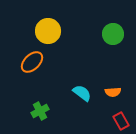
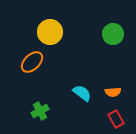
yellow circle: moved 2 px right, 1 px down
red rectangle: moved 5 px left, 2 px up
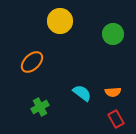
yellow circle: moved 10 px right, 11 px up
green cross: moved 4 px up
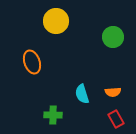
yellow circle: moved 4 px left
green circle: moved 3 px down
orange ellipse: rotated 65 degrees counterclockwise
cyan semicircle: moved 1 px down; rotated 144 degrees counterclockwise
green cross: moved 13 px right, 8 px down; rotated 30 degrees clockwise
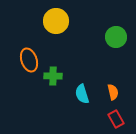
green circle: moved 3 px right
orange ellipse: moved 3 px left, 2 px up
orange semicircle: rotated 98 degrees counterclockwise
green cross: moved 39 px up
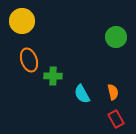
yellow circle: moved 34 px left
cyan semicircle: rotated 12 degrees counterclockwise
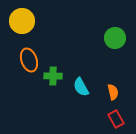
green circle: moved 1 px left, 1 px down
cyan semicircle: moved 1 px left, 7 px up
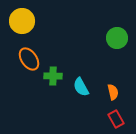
green circle: moved 2 px right
orange ellipse: moved 1 px up; rotated 15 degrees counterclockwise
